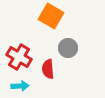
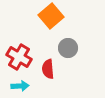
orange square: rotated 20 degrees clockwise
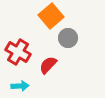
gray circle: moved 10 px up
red cross: moved 1 px left, 5 px up
red semicircle: moved 4 px up; rotated 48 degrees clockwise
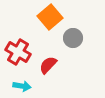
orange square: moved 1 px left, 1 px down
gray circle: moved 5 px right
cyan arrow: moved 2 px right; rotated 12 degrees clockwise
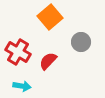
gray circle: moved 8 px right, 4 px down
red semicircle: moved 4 px up
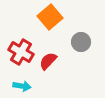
red cross: moved 3 px right
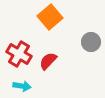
gray circle: moved 10 px right
red cross: moved 2 px left, 2 px down
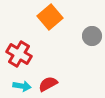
gray circle: moved 1 px right, 6 px up
red semicircle: moved 23 px down; rotated 18 degrees clockwise
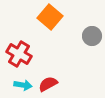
orange square: rotated 10 degrees counterclockwise
cyan arrow: moved 1 px right, 1 px up
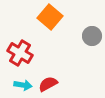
red cross: moved 1 px right, 1 px up
